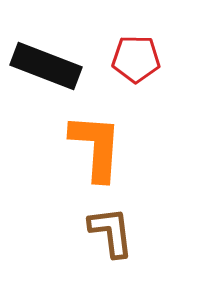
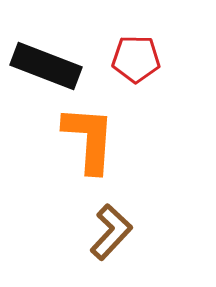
orange L-shape: moved 7 px left, 8 px up
brown L-shape: rotated 50 degrees clockwise
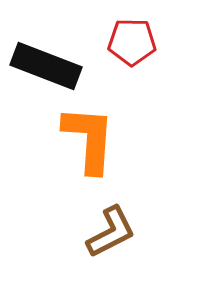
red pentagon: moved 4 px left, 17 px up
brown L-shape: rotated 20 degrees clockwise
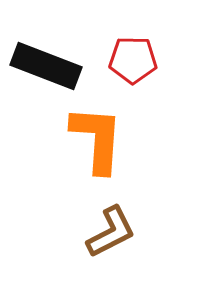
red pentagon: moved 1 px right, 18 px down
orange L-shape: moved 8 px right
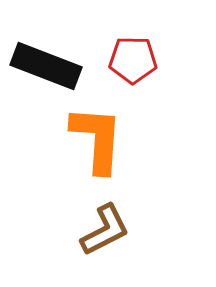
brown L-shape: moved 6 px left, 2 px up
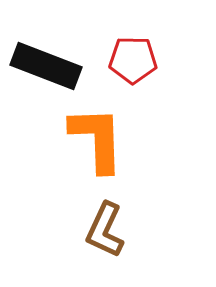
orange L-shape: rotated 6 degrees counterclockwise
brown L-shape: rotated 142 degrees clockwise
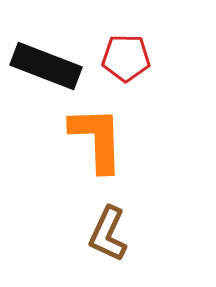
red pentagon: moved 7 px left, 2 px up
brown L-shape: moved 3 px right, 4 px down
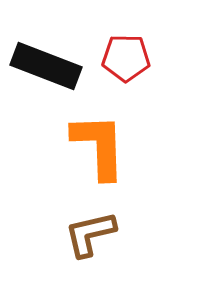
orange L-shape: moved 2 px right, 7 px down
brown L-shape: moved 18 px left; rotated 52 degrees clockwise
